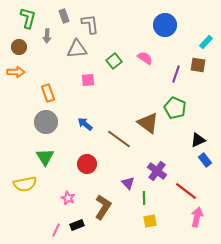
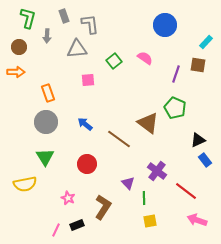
pink arrow: moved 3 px down; rotated 84 degrees counterclockwise
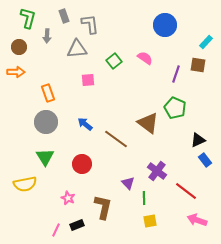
brown line: moved 3 px left
red circle: moved 5 px left
brown L-shape: rotated 20 degrees counterclockwise
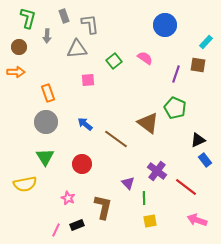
red line: moved 4 px up
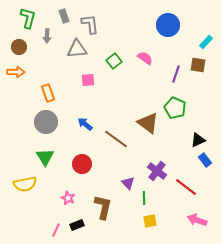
blue circle: moved 3 px right
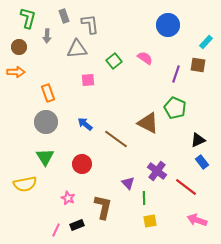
brown triangle: rotated 10 degrees counterclockwise
blue rectangle: moved 3 px left, 2 px down
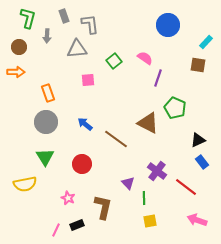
purple line: moved 18 px left, 4 px down
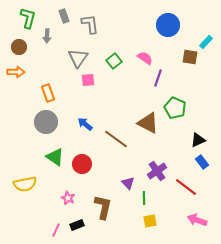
gray triangle: moved 1 px right, 9 px down; rotated 50 degrees counterclockwise
brown square: moved 8 px left, 8 px up
green triangle: moved 10 px right; rotated 24 degrees counterclockwise
purple cross: rotated 18 degrees clockwise
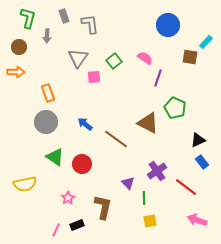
pink square: moved 6 px right, 3 px up
pink star: rotated 16 degrees clockwise
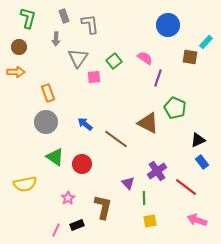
gray arrow: moved 9 px right, 3 px down
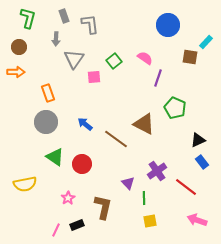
gray triangle: moved 4 px left, 1 px down
brown triangle: moved 4 px left, 1 px down
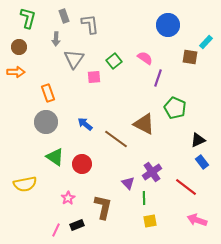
purple cross: moved 5 px left, 1 px down
